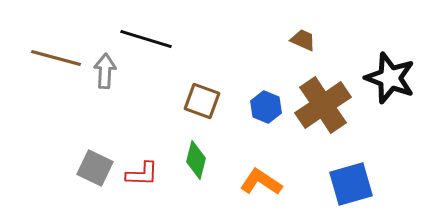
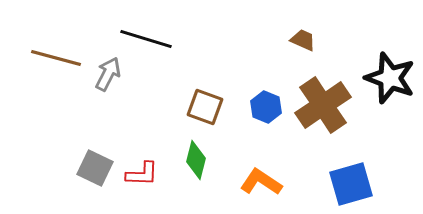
gray arrow: moved 3 px right, 3 px down; rotated 24 degrees clockwise
brown square: moved 3 px right, 6 px down
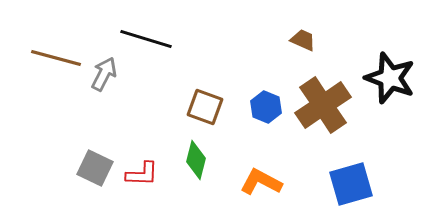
gray arrow: moved 4 px left
orange L-shape: rotated 6 degrees counterclockwise
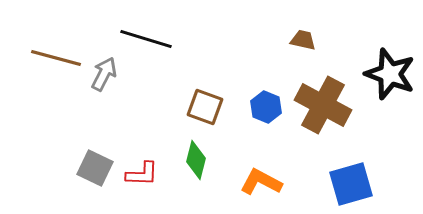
brown trapezoid: rotated 12 degrees counterclockwise
black star: moved 4 px up
brown cross: rotated 28 degrees counterclockwise
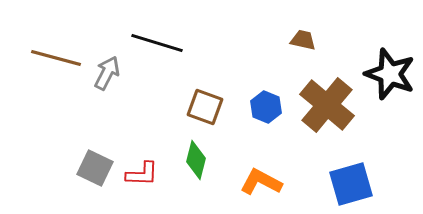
black line: moved 11 px right, 4 px down
gray arrow: moved 3 px right, 1 px up
brown cross: moved 4 px right; rotated 12 degrees clockwise
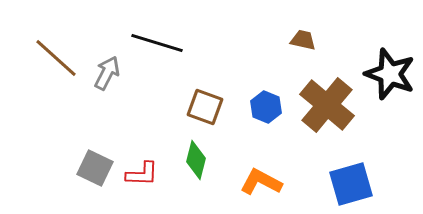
brown line: rotated 27 degrees clockwise
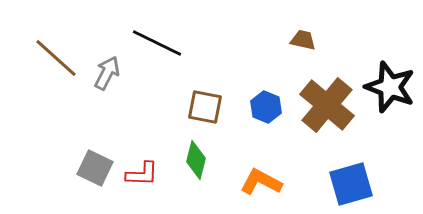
black line: rotated 9 degrees clockwise
black star: moved 13 px down
brown square: rotated 9 degrees counterclockwise
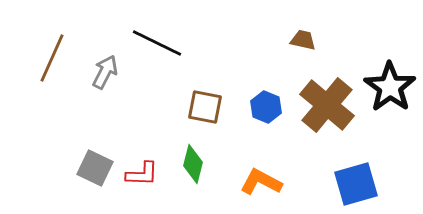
brown line: moved 4 px left; rotated 72 degrees clockwise
gray arrow: moved 2 px left, 1 px up
black star: rotated 15 degrees clockwise
green diamond: moved 3 px left, 4 px down
blue square: moved 5 px right
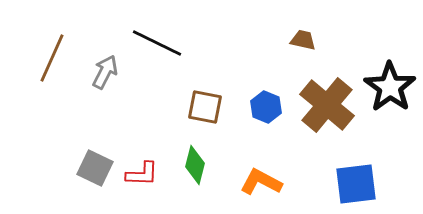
green diamond: moved 2 px right, 1 px down
blue square: rotated 9 degrees clockwise
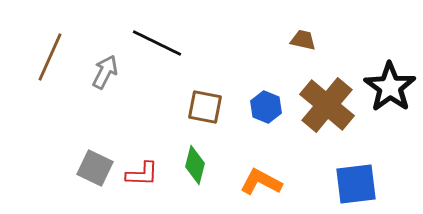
brown line: moved 2 px left, 1 px up
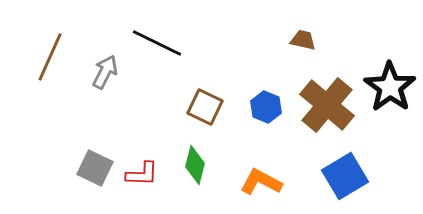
brown square: rotated 15 degrees clockwise
blue square: moved 11 px left, 8 px up; rotated 24 degrees counterclockwise
